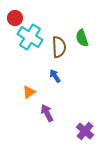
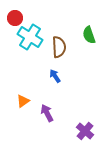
green semicircle: moved 7 px right, 3 px up
orange triangle: moved 6 px left, 9 px down
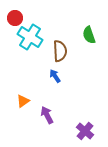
brown semicircle: moved 1 px right, 4 px down
purple arrow: moved 2 px down
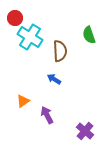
blue arrow: moved 1 px left, 3 px down; rotated 24 degrees counterclockwise
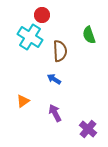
red circle: moved 27 px right, 3 px up
purple arrow: moved 8 px right, 2 px up
purple cross: moved 3 px right, 2 px up
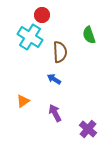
brown semicircle: moved 1 px down
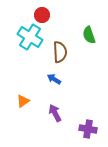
purple cross: rotated 30 degrees counterclockwise
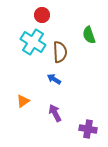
cyan cross: moved 3 px right, 5 px down
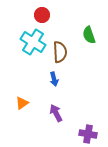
blue arrow: rotated 136 degrees counterclockwise
orange triangle: moved 1 px left, 2 px down
purple arrow: moved 1 px right
purple cross: moved 5 px down
